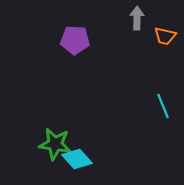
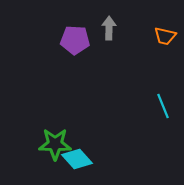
gray arrow: moved 28 px left, 10 px down
green star: rotated 8 degrees counterclockwise
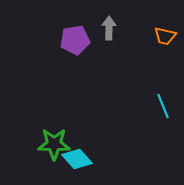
purple pentagon: rotated 12 degrees counterclockwise
green star: moved 1 px left
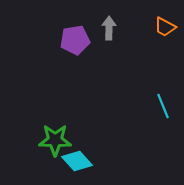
orange trapezoid: moved 9 px up; rotated 15 degrees clockwise
green star: moved 1 px right, 4 px up
cyan diamond: moved 2 px down
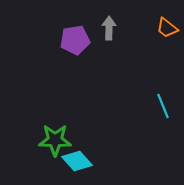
orange trapezoid: moved 2 px right, 1 px down; rotated 10 degrees clockwise
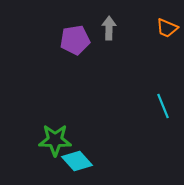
orange trapezoid: rotated 15 degrees counterclockwise
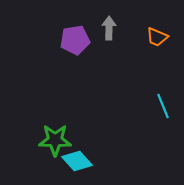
orange trapezoid: moved 10 px left, 9 px down
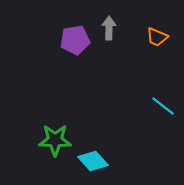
cyan line: rotated 30 degrees counterclockwise
cyan diamond: moved 16 px right
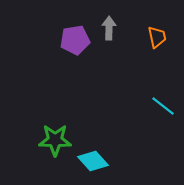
orange trapezoid: rotated 125 degrees counterclockwise
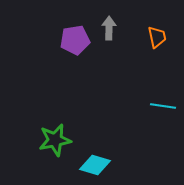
cyan line: rotated 30 degrees counterclockwise
green star: rotated 12 degrees counterclockwise
cyan diamond: moved 2 px right, 4 px down; rotated 32 degrees counterclockwise
